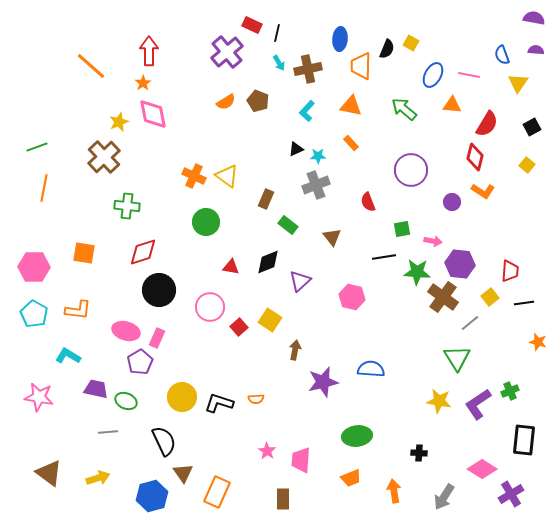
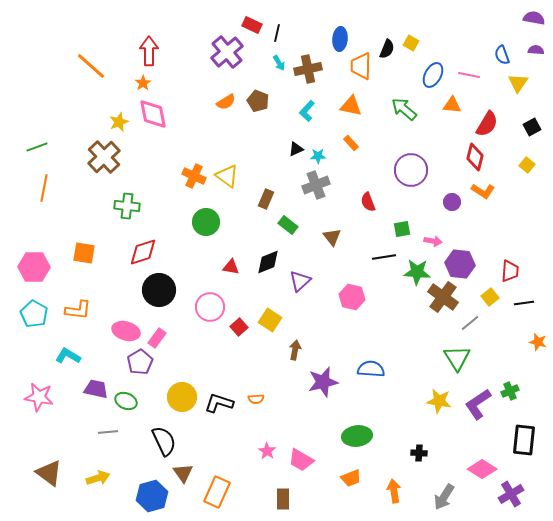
pink rectangle at (157, 338): rotated 12 degrees clockwise
pink trapezoid at (301, 460): rotated 64 degrees counterclockwise
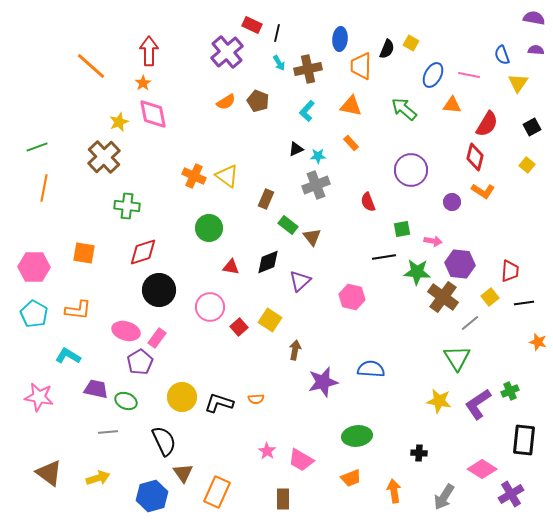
green circle at (206, 222): moved 3 px right, 6 px down
brown triangle at (332, 237): moved 20 px left
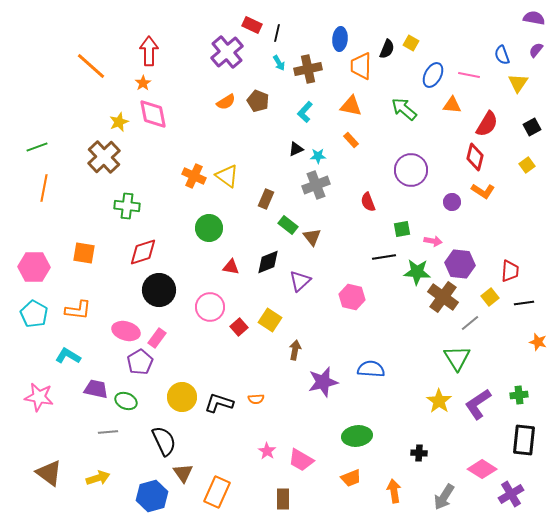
purple semicircle at (536, 50): rotated 56 degrees counterclockwise
cyan L-shape at (307, 111): moved 2 px left, 1 px down
orange rectangle at (351, 143): moved 3 px up
yellow square at (527, 165): rotated 14 degrees clockwise
green cross at (510, 391): moved 9 px right, 4 px down; rotated 18 degrees clockwise
yellow star at (439, 401): rotated 25 degrees clockwise
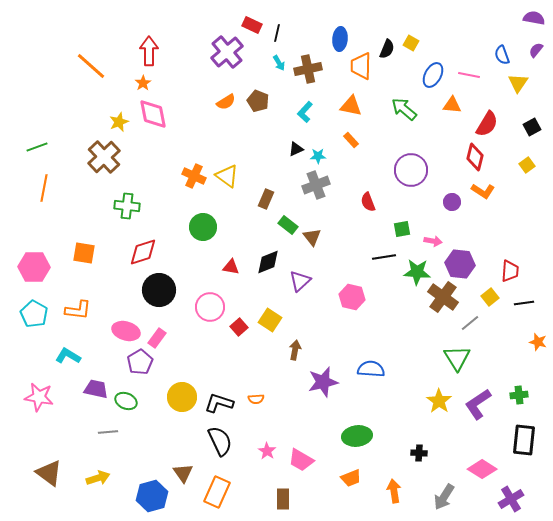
green circle at (209, 228): moved 6 px left, 1 px up
black semicircle at (164, 441): moved 56 px right
purple cross at (511, 494): moved 5 px down
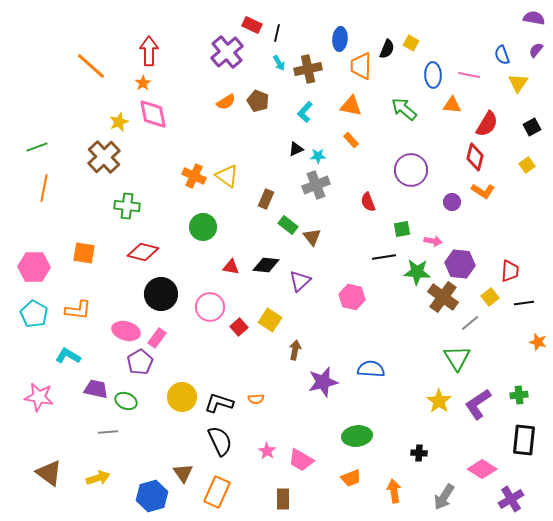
blue ellipse at (433, 75): rotated 30 degrees counterclockwise
red diamond at (143, 252): rotated 32 degrees clockwise
black diamond at (268, 262): moved 2 px left, 3 px down; rotated 28 degrees clockwise
black circle at (159, 290): moved 2 px right, 4 px down
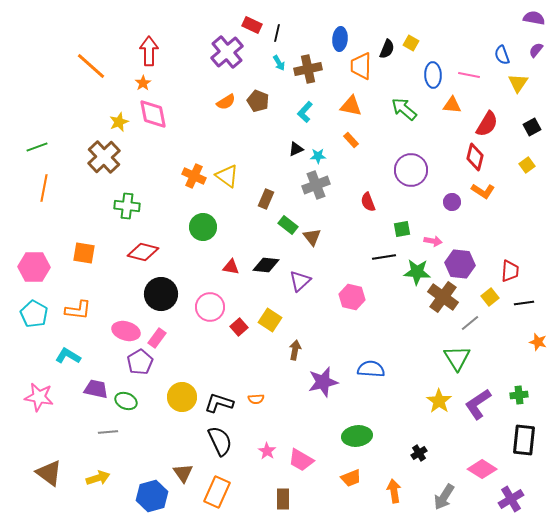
black cross at (419, 453): rotated 35 degrees counterclockwise
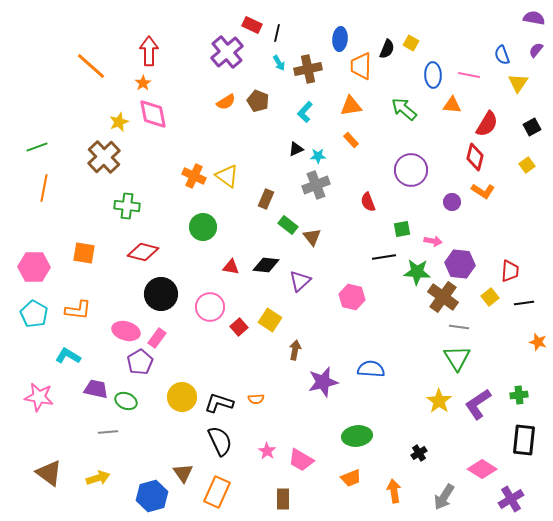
orange triangle at (351, 106): rotated 20 degrees counterclockwise
gray line at (470, 323): moved 11 px left, 4 px down; rotated 48 degrees clockwise
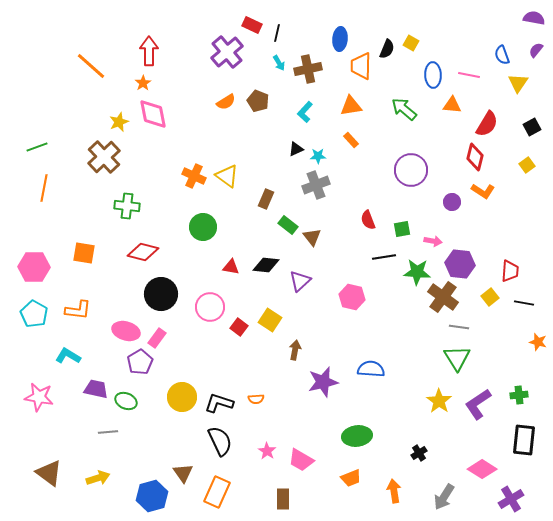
red semicircle at (368, 202): moved 18 px down
black line at (524, 303): rotated 18 degrees clockwise
red square at (239, 327): rotated 12 degrees counterclockwise
